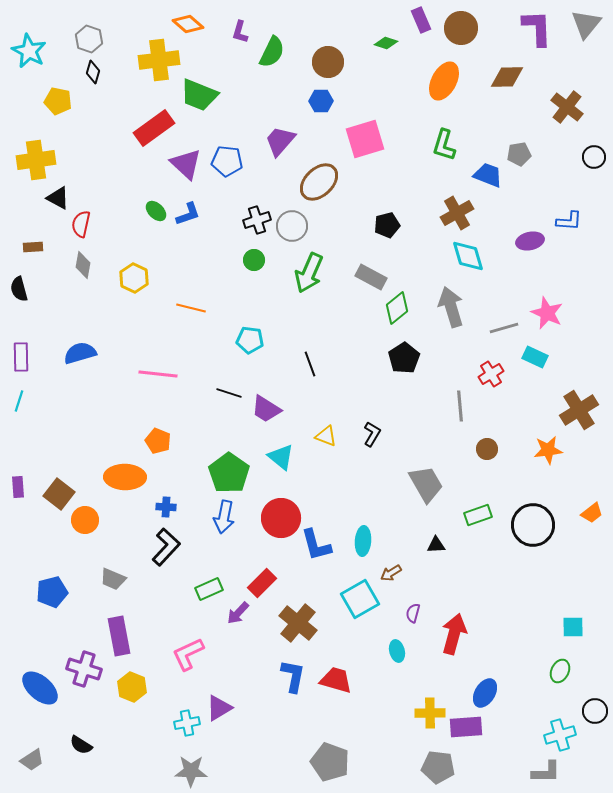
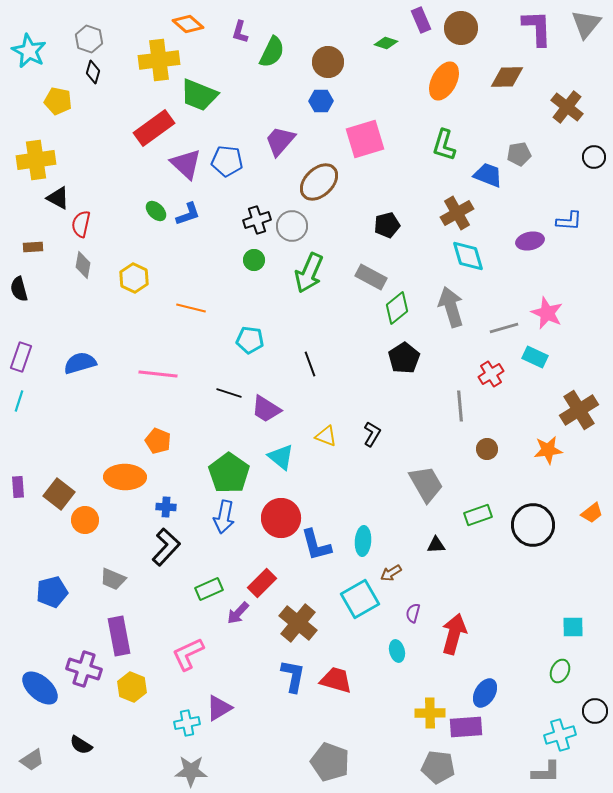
blue semicircle at (80, 353): moved 10 px down
purple rectangle at (21, 357): rotated 20 degrees clockwise
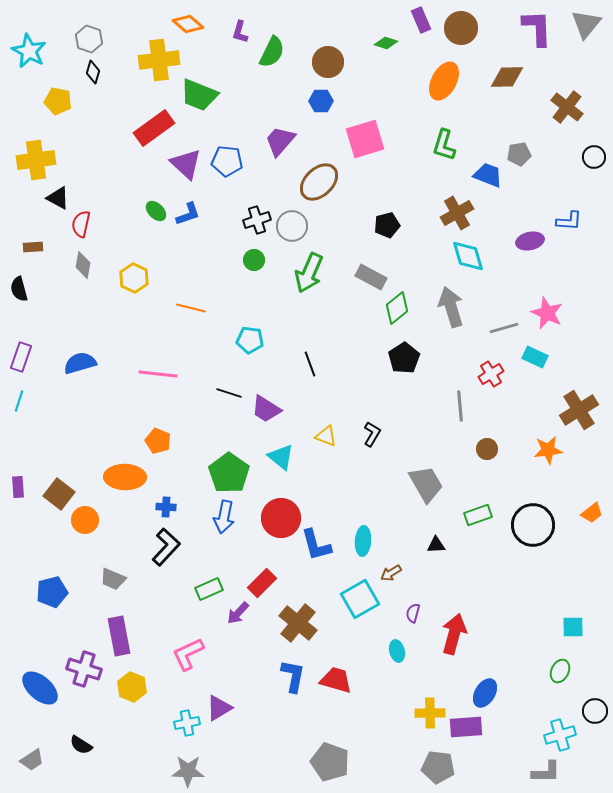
gray star at (191, 771): moved 3 px left
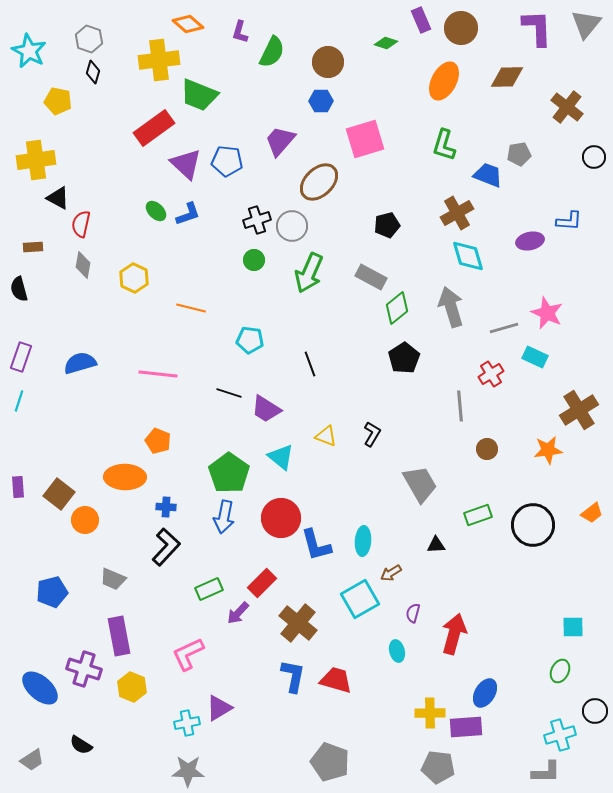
gray trapezoid at (426, 484): moved 6 px left
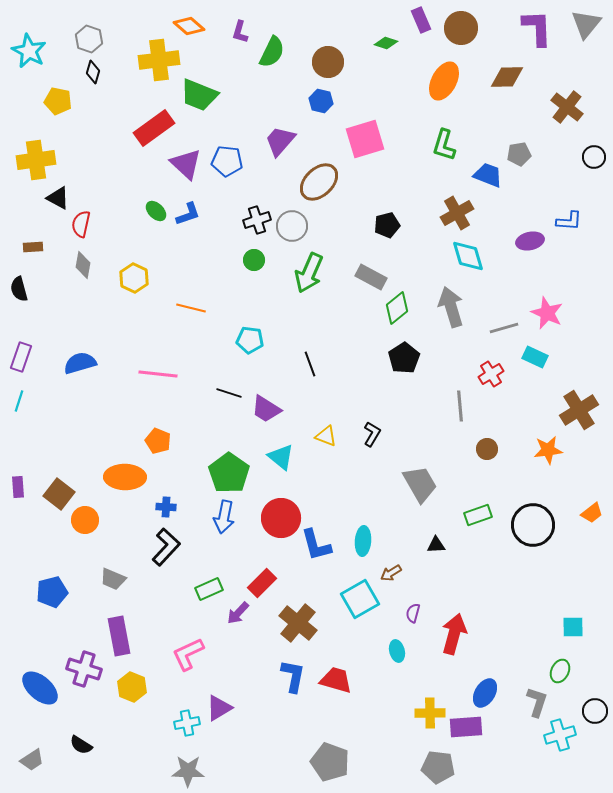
orange diamond at (188, 24): moved 1 px right, 2 px down
blue hexagon at (321, 101): rotated 15 degrees clockwise
gray L-shape at (546, 772): moved 9 px left, 70 px up; rotated 72 degrees counterclockwise
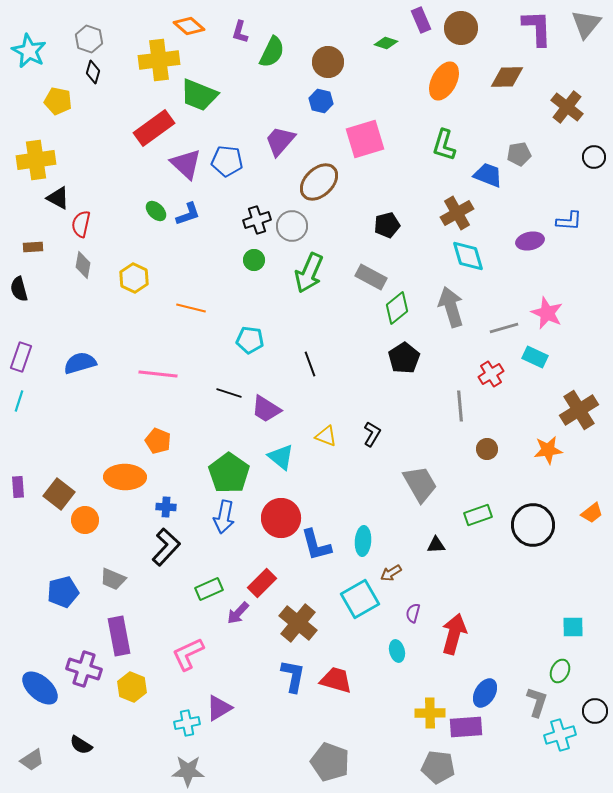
blue pentagon at (52, 592): moved 11 px right
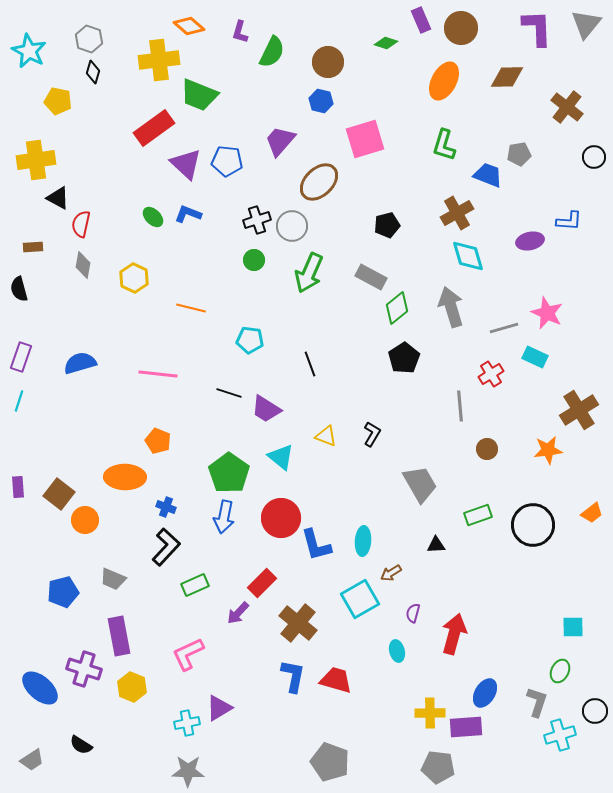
green ellipse at (156, 211): moved 3 px left, 6 px down
blue L-shape at (188, 214): rotated 140 degrees counterclockwise
blue cross at (166, 507): rotated 18 degrees clockwise
green rectangle at (209, 589): moved 14 px left, 4 px up
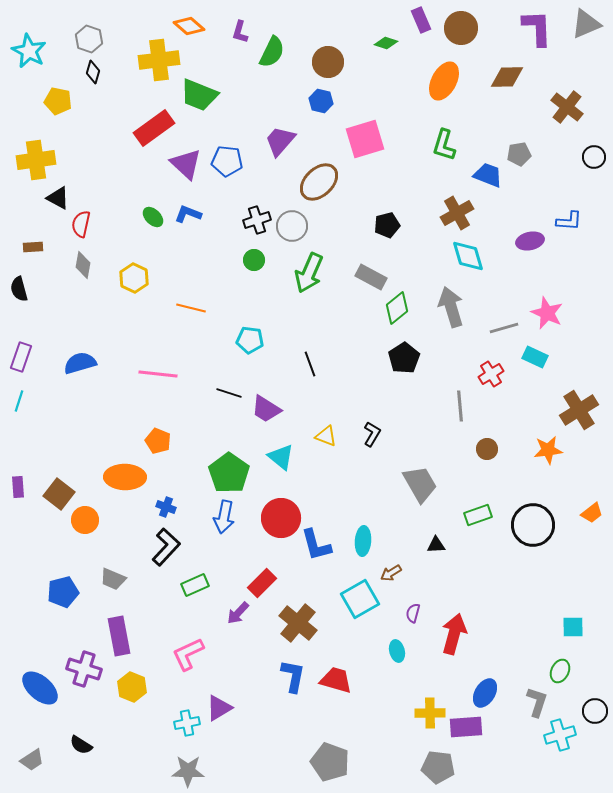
gray triangle at (586, 24): rotated 28 degrees clockwise
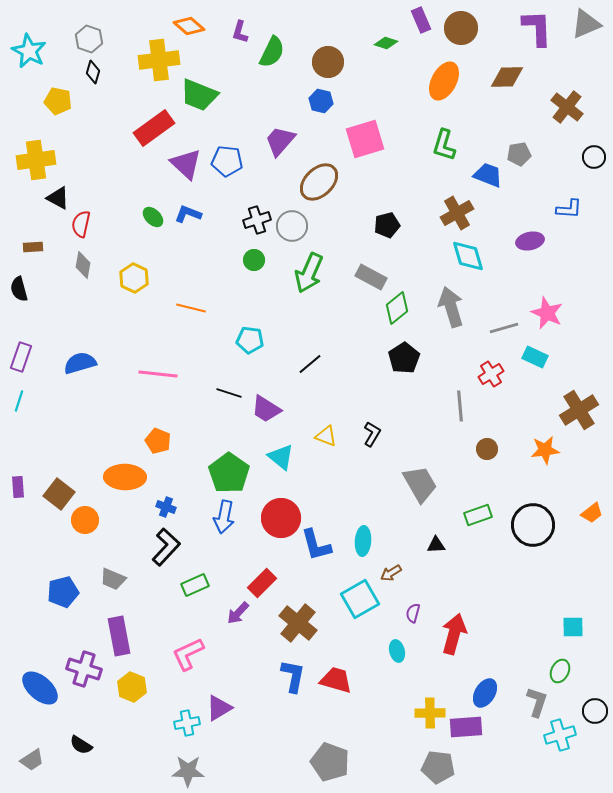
blue L-shape at (569, 221): moved 12 px up
black line at (310, 364): rotated 70 degrees clockwise
orange star at (548, 450): moved 3 px left
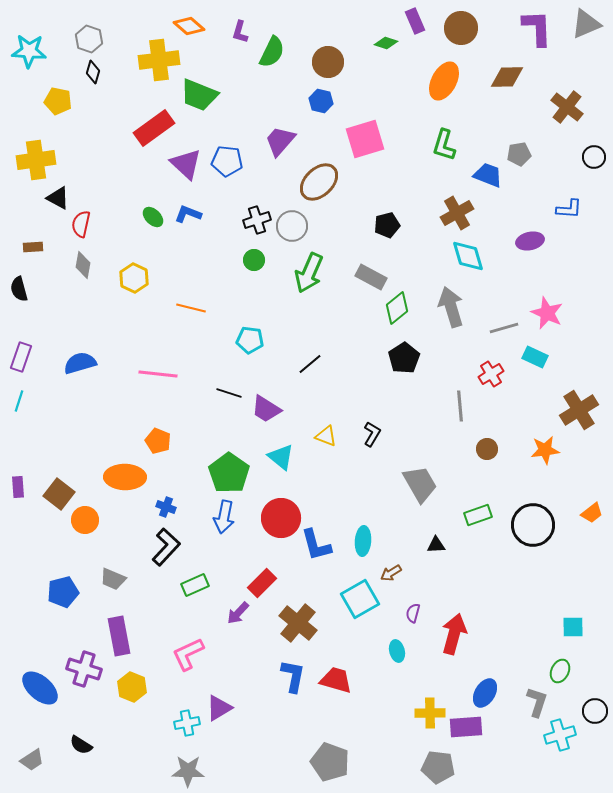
purple rectangle at (421, 20): moved 6 px left, 1 px down
cyan star at (29, 51): rotated 24 degrees counterclockwise
